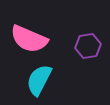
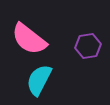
pink semicircle: rotated 15 degrees clockwise
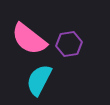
purple hexagon: moved 19 px left, 2 px up
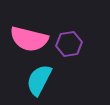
pink semicircle: rotated 24 degrees counterclockwise
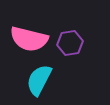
purple hexagon: moved 1 px right, 1 px up
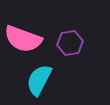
pink semicircle: moved 6 px left; rotated 6 degrees clockwise
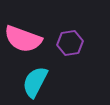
cyan semicircle: moved 4 px left, 2 px down
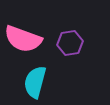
cyan semicircle: rotated 12 degrees counterclockwise
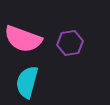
cyan semicircle: moved 8 px left
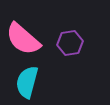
pink semicircle: rotated 21 degrees clockwise
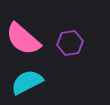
cyan semicircle: rotated 48 degrees clockwise
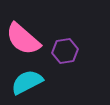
purple hexagon: moved 5 px left, 8 px down
